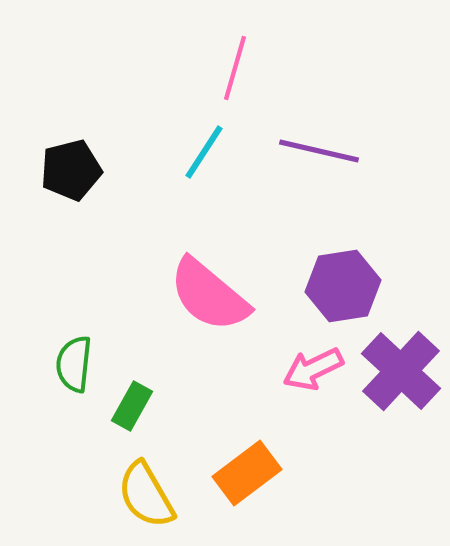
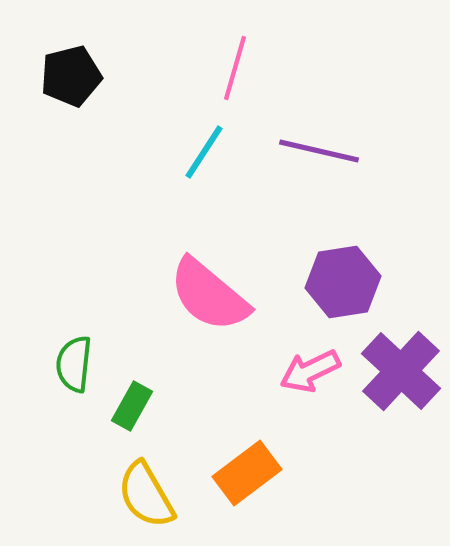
black pentagon: moved 94 px up
purple hexagon: moved 4 px up
pink arrow: moved 3 px left, 2 px down
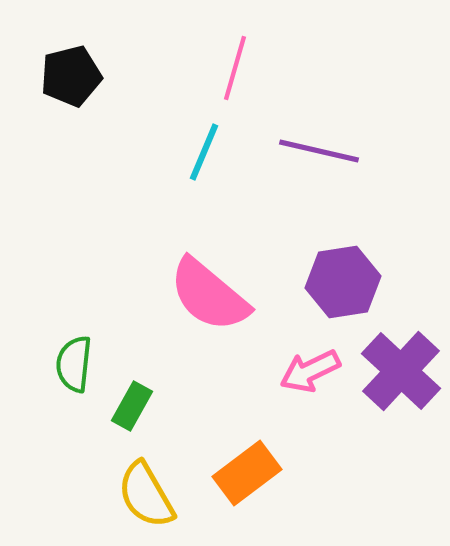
cyan line: rotated 10 degrees counterclockwise
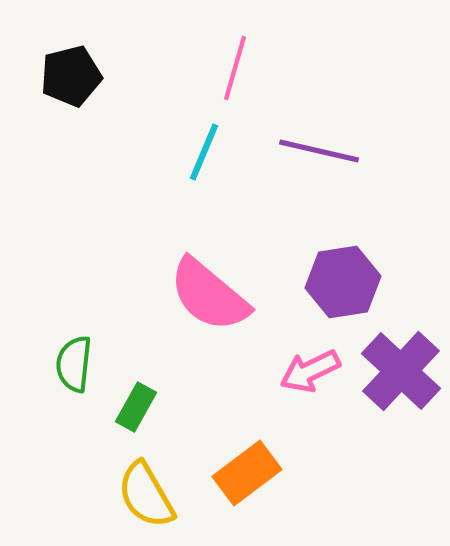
green rectangle: moved 4 px right, 1 px down
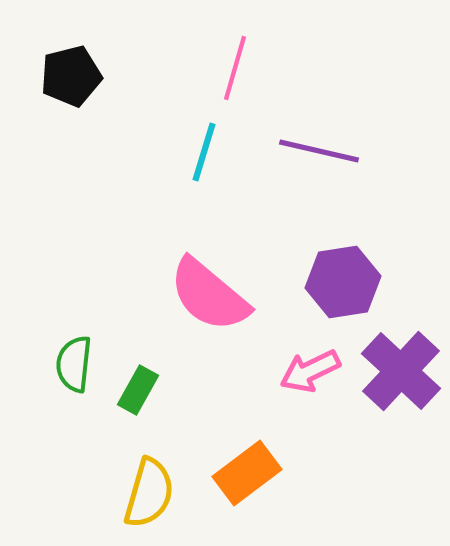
cyan line: rotated 6 degrees counterclockwise
green rectangle: moved 2 px right, 17 px up
yellow semicircle: moved 3 px right, 2 px up; rotated 134 degrees counterclockwise
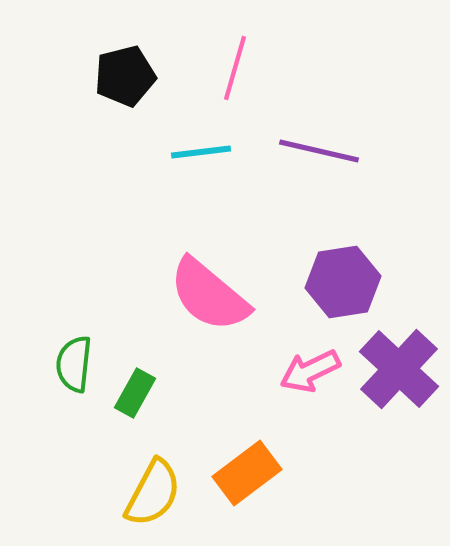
black pentagon: moved 54 px right
cyan line: moved 3 px left; rotated 66 degrees clockwise
purple cross: moved 2 px left, 2 px up
green rectangle: moved 3 px left, 3 px down
yellow semicircle: moved 4 px right; rotated 12 degrees clockwise
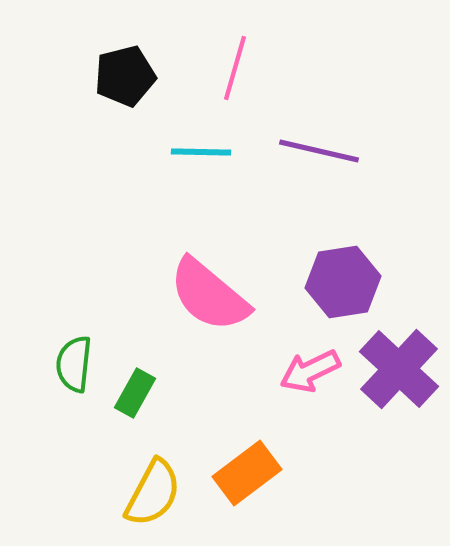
cyan line: rotated 8 degrees clockwise
